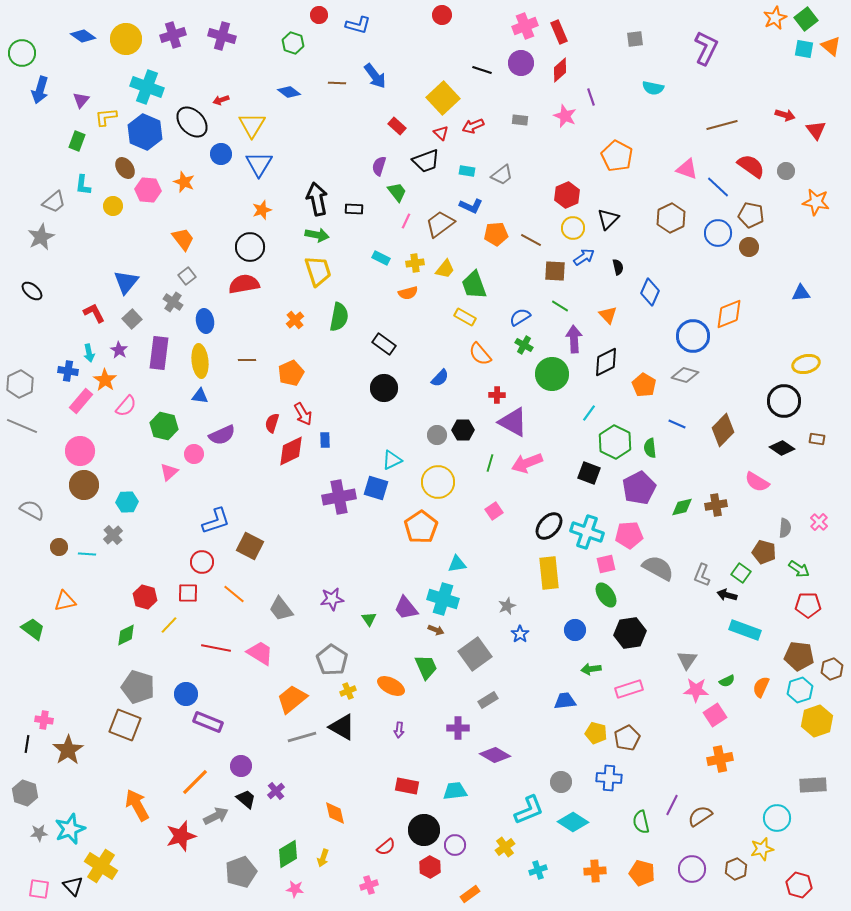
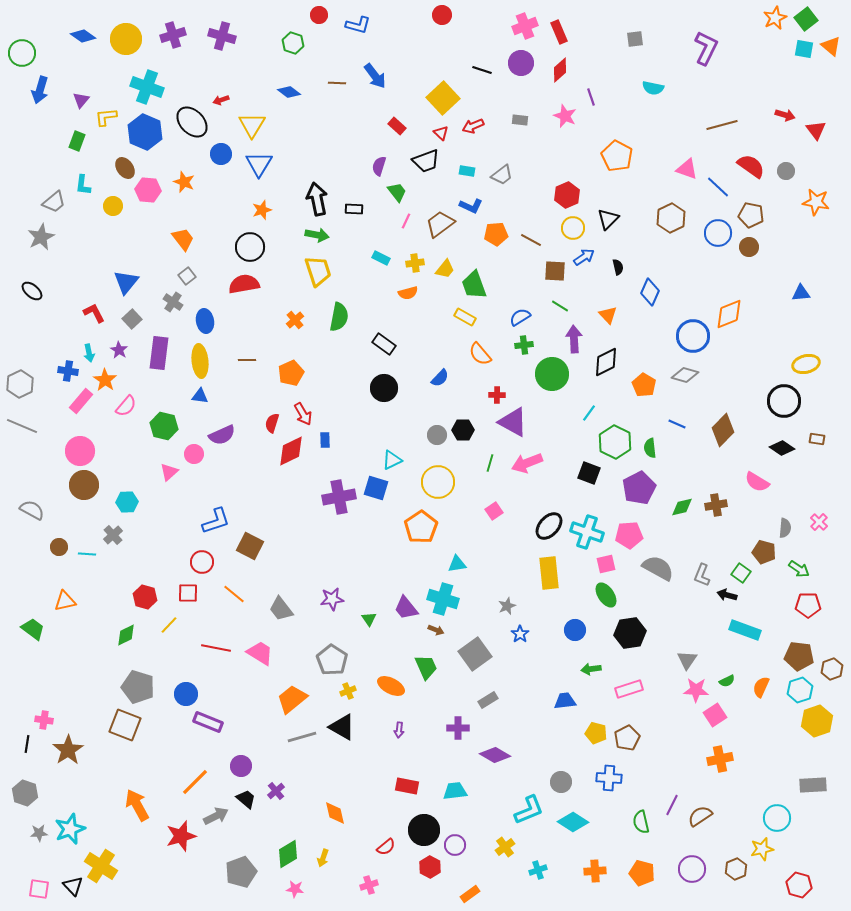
green cross at (524, 345): rotated 36 degrees counterclockwise
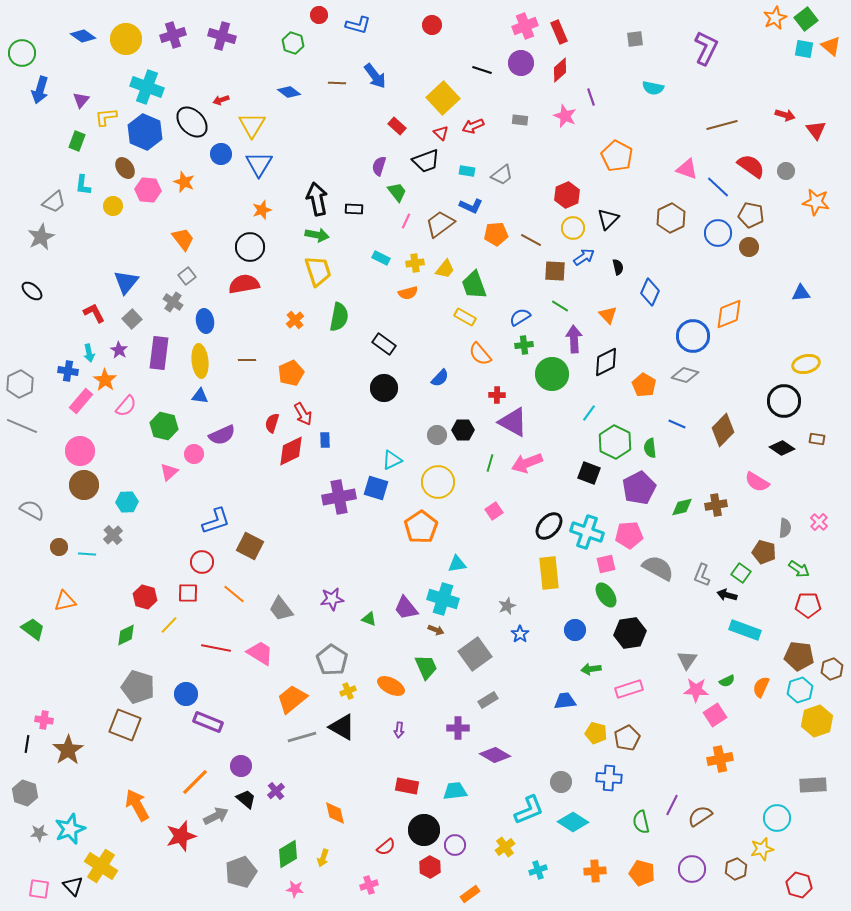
red circle at (442, 15): moved 10 px left, 10 px down
green triangle at (369, 619): rotated 35 degrees counterclockwise
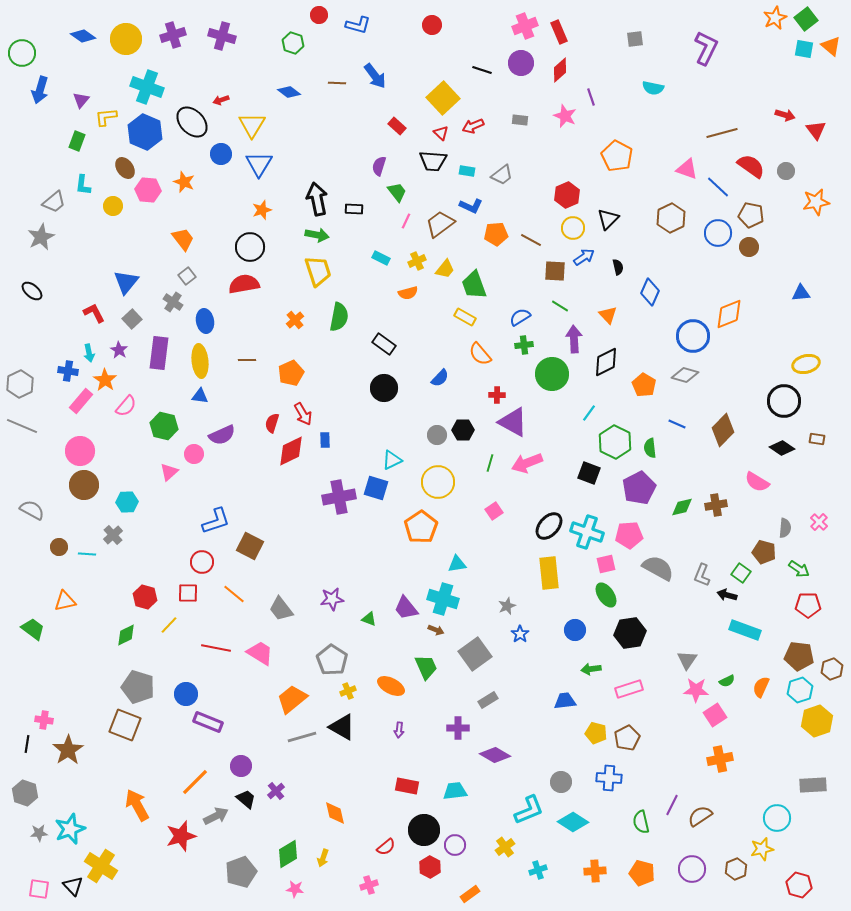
brown line at (722, 125): moved 8 px down
black trapezoid at (426, 161): moved 7 px right; rotated 24 degrees clockwise
orange star at (816, 202): rotated 20 degrees counterclockwise
yellow cross at (415, 263): moved 2 px right, 2 px up; rotated 18 degrees counterclockwise
